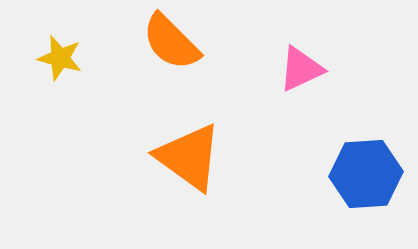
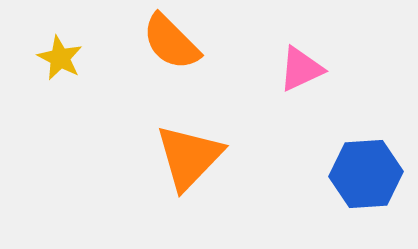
yellow star: rotated 12 degrees clockwise
orange triangle: rotated 38 degrees clockwise
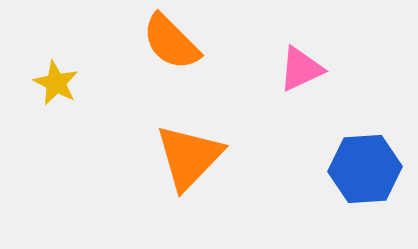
yellow star: moved 4 px left, 25 px down
blue hexagon: moved 1 px left, 5 px up
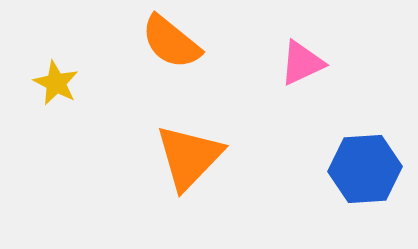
orange semicircle: rotated 6 degrees counterclockwise
pink triangle: moved 1 px right, 6 px up
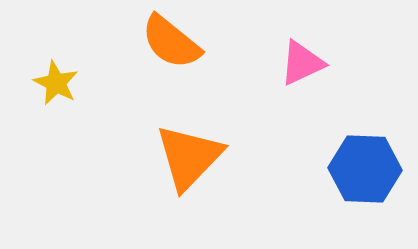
blue hexagon: rotated 6 degrees clockwise
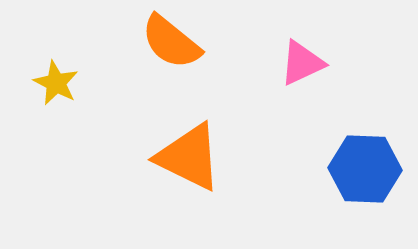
orange triangle: rotated 48 degrees counterclockwise
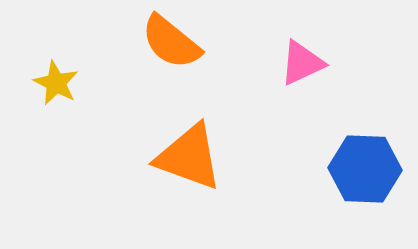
orange triangle: rotated 6 degrees counterclockwise
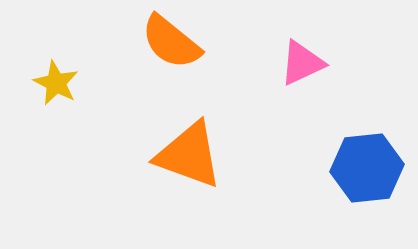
orange triangle: moved 2 px up
blue hexagon: moved 2 px right, 1 px up; rotated 8 degrees counterclockwise
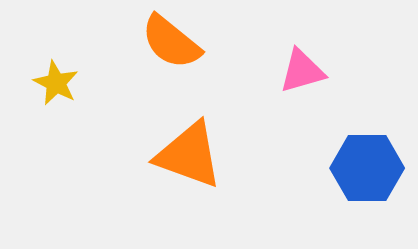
pink triangle: moved 8 px down; rotated 9 degrees clockwise
blue hexagon: rotated 6 degrees clockwise
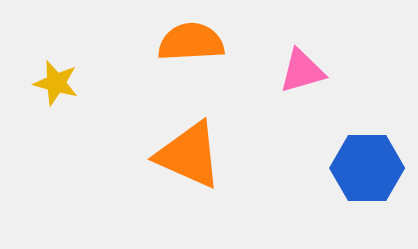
orange semicircle: moved 20 px right; rotated 138 degrees clockwise
yellow star: rotated 12 degrees counterclockwise
orange triangle: rotated 4 degrees clockwise
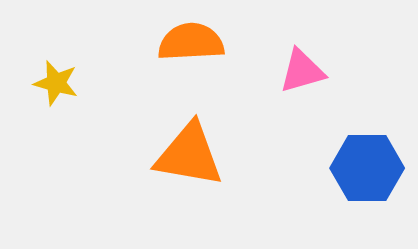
orange triangle: rotated 14 degrees counterclockwise
